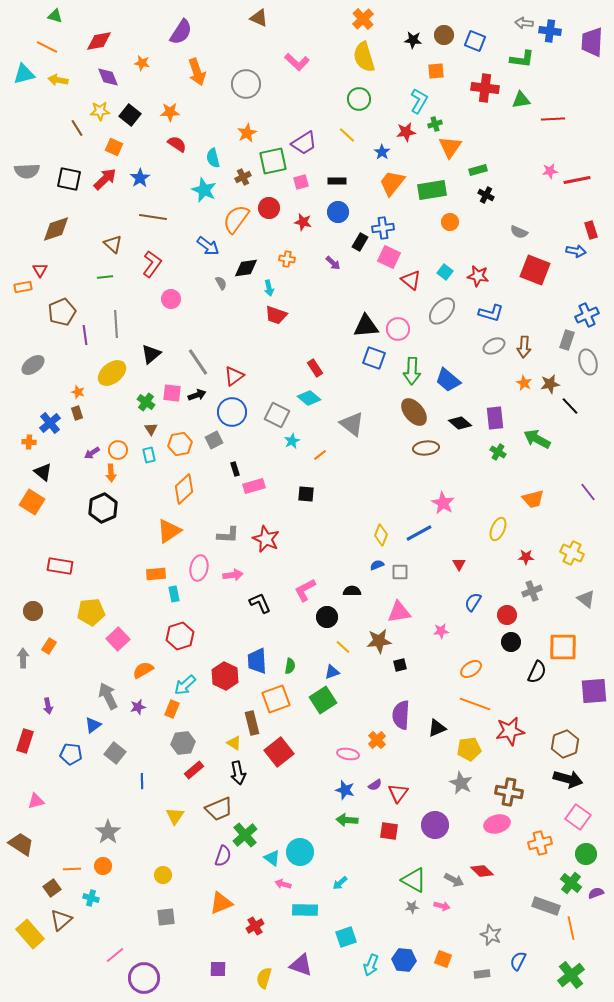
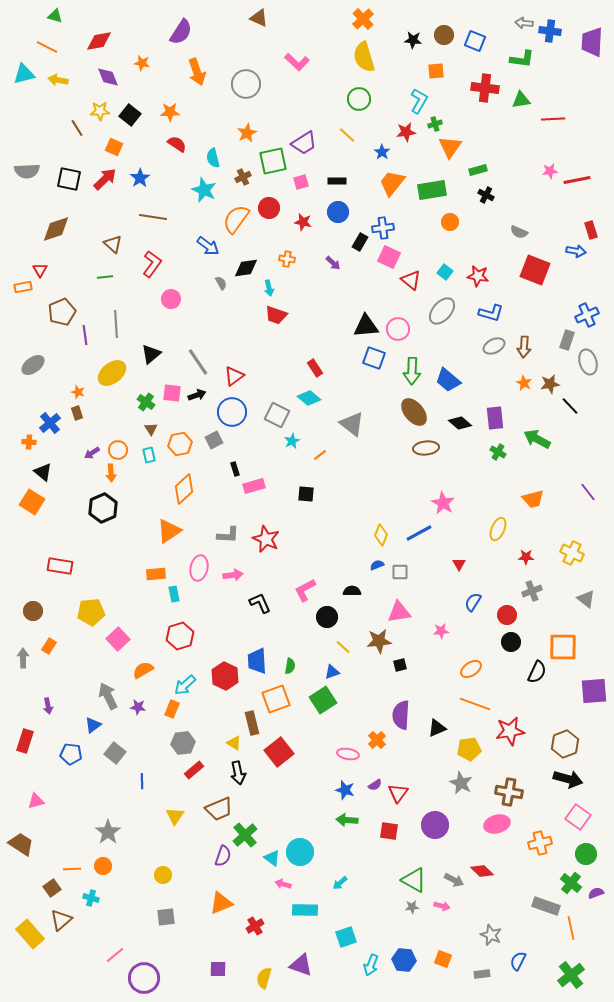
purple star at (138, 707): rotated 21 degrees clockwise
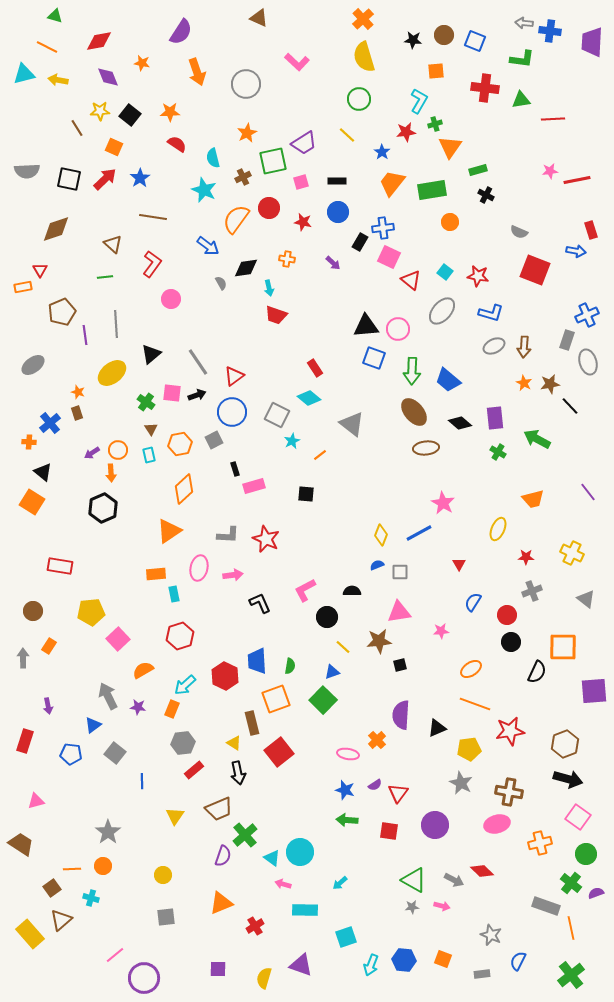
green square at (323, 700): rotated 12 degrees counterclockwise
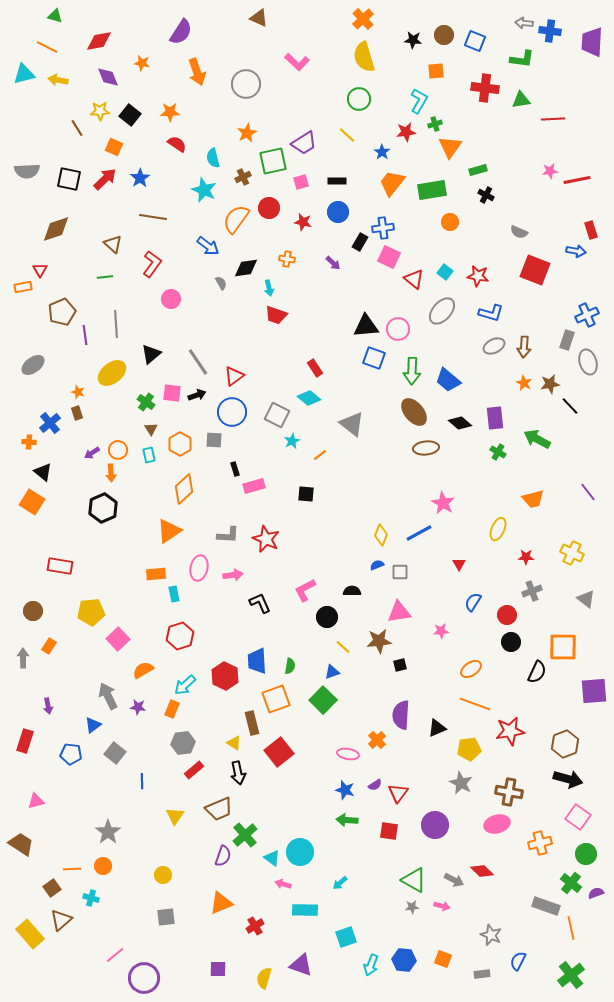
red triangle at (411, 280): moved 3 px right, 1 px up
gray square at (214, 440): rotated 30 degrees clockwise
orange hexagon at (180, 444): rotated 20 degrees counterclockwise
